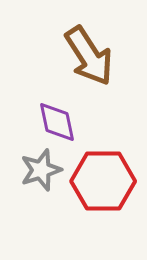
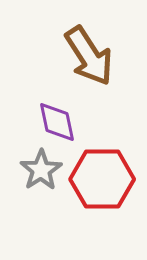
gray star: rotated 15 degrees counterclockwise
red hexagon: moved 1 px left, 2 px up
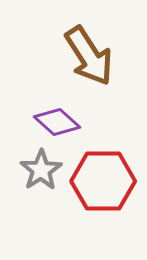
purple diamond: rotated 36 degrees counterclockwise
red hexagon: moved 1 px right, 2 px down
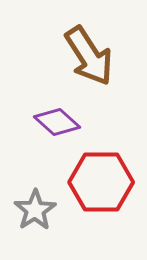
gray star: moved 6 px left, 40 px down
red hexagon: moved 2 px left, 1 px down
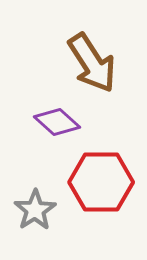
brown arrow: moved 3 px right, 7 px down
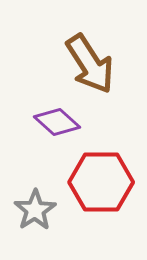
brown arrow: moved 2 px left, 1 px down
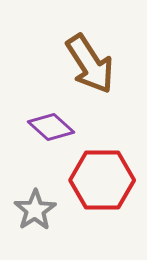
purple diamond: moved 6 px left, 5 px down
red hexagon: moved 1 px right, 2 px up
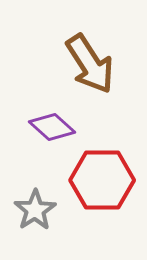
purple diamond: moved 1 px right
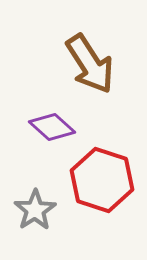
red hexagon: rotated 18 degrees clockwise
